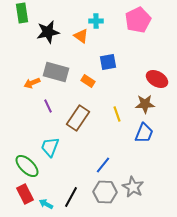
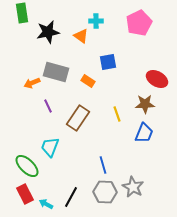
pink pentagon: moved 1 px right, 3 px down
blue line: rotated 54 degrees counterclockwise
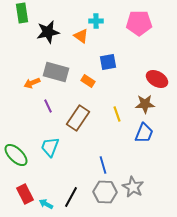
pink pentagon: rotated 25 degrees clockwise
green ellipse: moved 11 px left, 11 px up
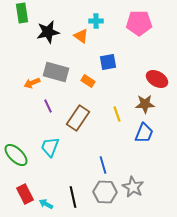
black line: moved 2 px right; rotated 40 degrees counterclockwise
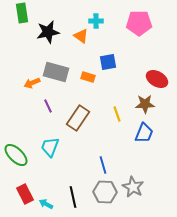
orange rectangle: moved 4 px up; rotated 16 degrees counterclockwise
